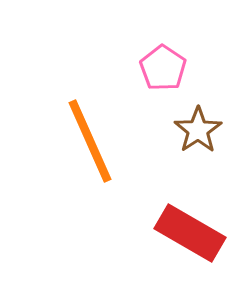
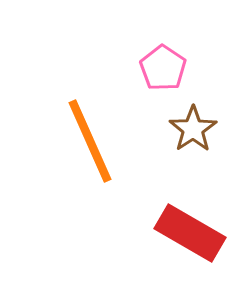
brown star: moved 5 px left, 1 px up
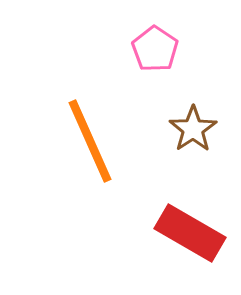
pink pentagon: moved 8 px left, 19 px up
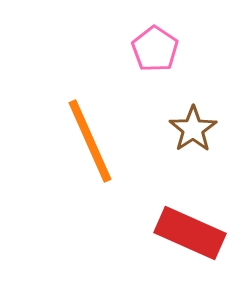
red rectangle: rotated 6 degrees counterclockwise
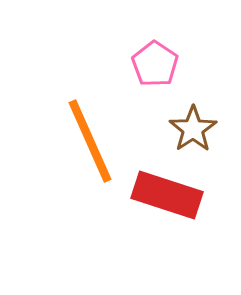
pink pentagon: moved 15 px down
red rectangle: moved 23 px left, 38 px up; rotated 6 degrees counterclockwise
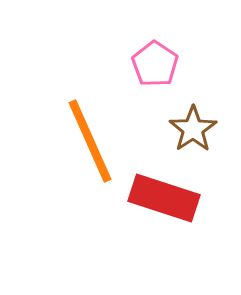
red rectangle: moved 3 px left, 3 px down
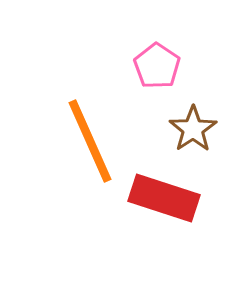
pink pentagon: moved 2 px right, 2 px down
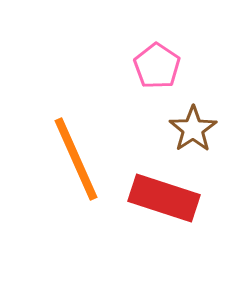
orange line: moved 14 px left, 18 px down
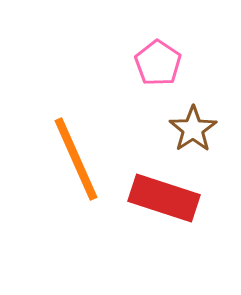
pink pentagon: moved 1 px right, 3 px up
